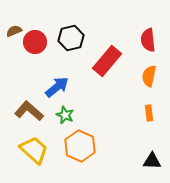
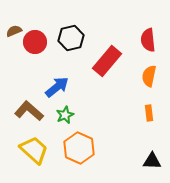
green star: rotated 24 degrees clockwise
orange hexagon: moved 1 px left, 2 px down
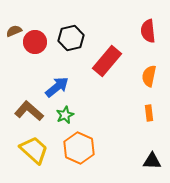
red semicircle: moved 9 px up
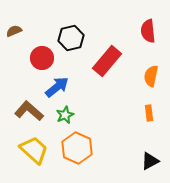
red circle: moved 7 px right, 16 px down
orange semicircle: moved 2 px right
orange hexagon: moved 2 px left
black triangle: moved 2 px left; rotated 30 degrees counterclockwise
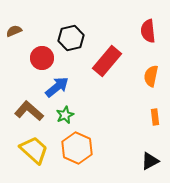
orange rectangle: moved 6 px right, 4 px down
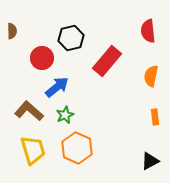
brown semicircle: moved 2 px left; rotated 112 degrees clockwise
yellow trapezoid: moved 1 px left; rotated 32 degrees clockwise
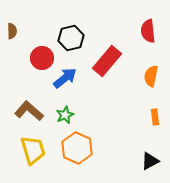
blue arrow: moved 8 px right, 9 px up
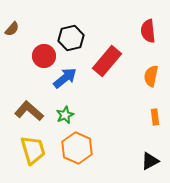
brown semicircle: moved 2 px up; rotated 42 degrees clockwise
red circle: moved 2 px right, 2 px up
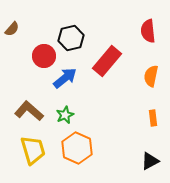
orange rectangle: moved 2 px left, 1 px down
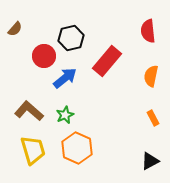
brown semicircle: moved 3 px right
orange rectangle: rotated 21 degrees counterclockwise
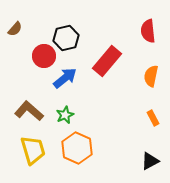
black hexagon: moved 5 px left
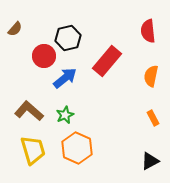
black hexagon: moved 2 px right
